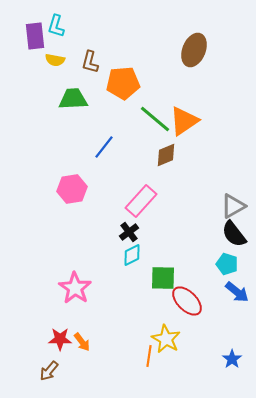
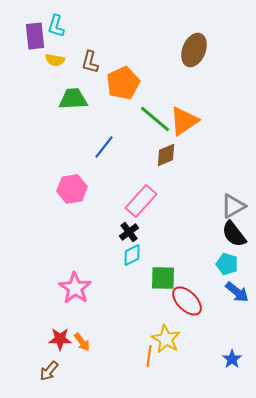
orange pentagon: rotated 20 degrees counterclockwise
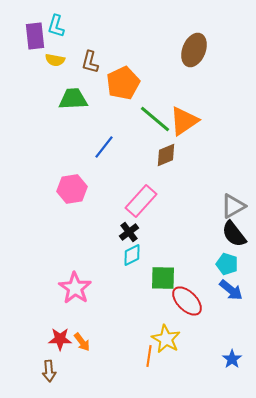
blue arrow: moved 6 px left, 2 px up
brown arrow: rotated 45 degrees counterclockwise
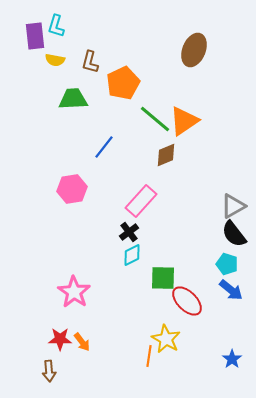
pink star: moved 1 px left, 4 px down
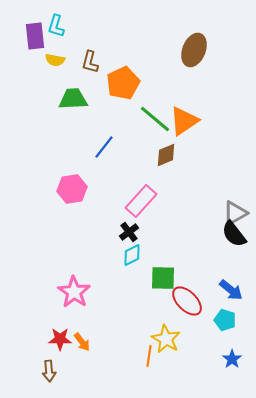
gray triangle: moved 2 px right, 7 px down
cyan pentagon: moved 2 px left, 56 px down
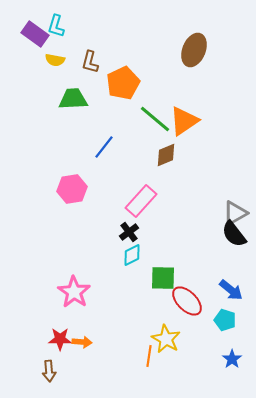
purple rectangle: moved 2 px up; rotated 48 degrees counterclockwise
orange arrow: rotated 48 degrees counterclockwise
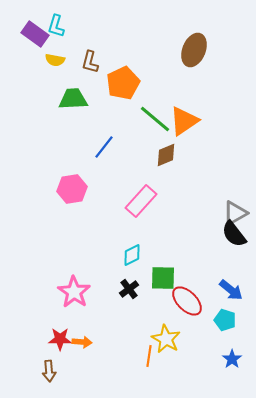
black cross: moved 57 px down
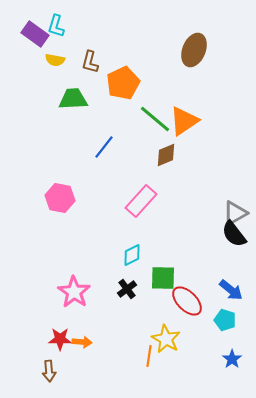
pink hexagon: moved 12 px left, 9 px down; rotated 20 degrees clockwise
black cross: moved 2 px left
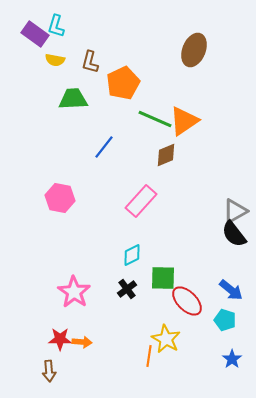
green line: rotated 16 degrees counterclockwise
gray triangle: moved 2 px up
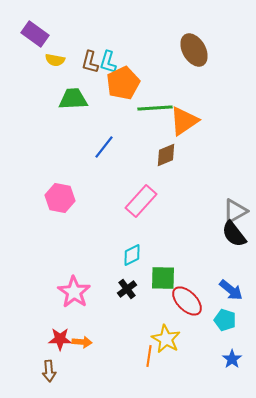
cyan L-shape: moved 52 px right, 36 px down
brown ellipse: rotated 52 degrees counterclockwise
green line: moved 11 px up; rotated 28 degrees counterclockwise
